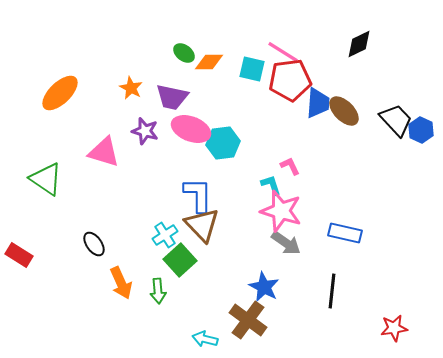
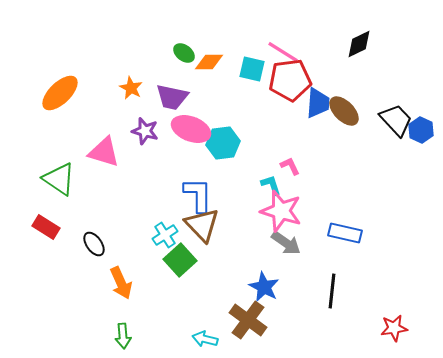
green triangle: moved 13 px right
red rectangle: moved 27 px right, 28 px up
green arrow: moved 35 px left, 45 px down
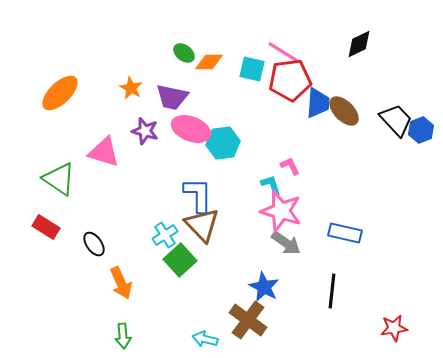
blue hexagon: rotated 15 degrees clockwise
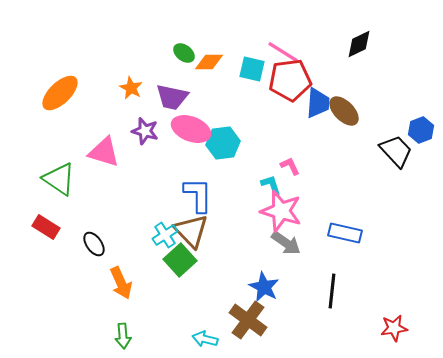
black trapezoid: moved 31 px down
brown triangle: moved 11 px left, 6 px down
